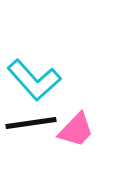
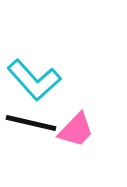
black line: rotated 21 degrees clockwise
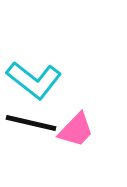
cyan L-shape: rotated 10 degrees counterclockwise
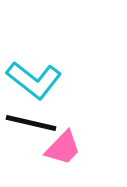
pink trapezoid: moved 13 px left, 18 px down
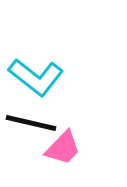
cyan L-shape: moved 2 px right, 3 px up
